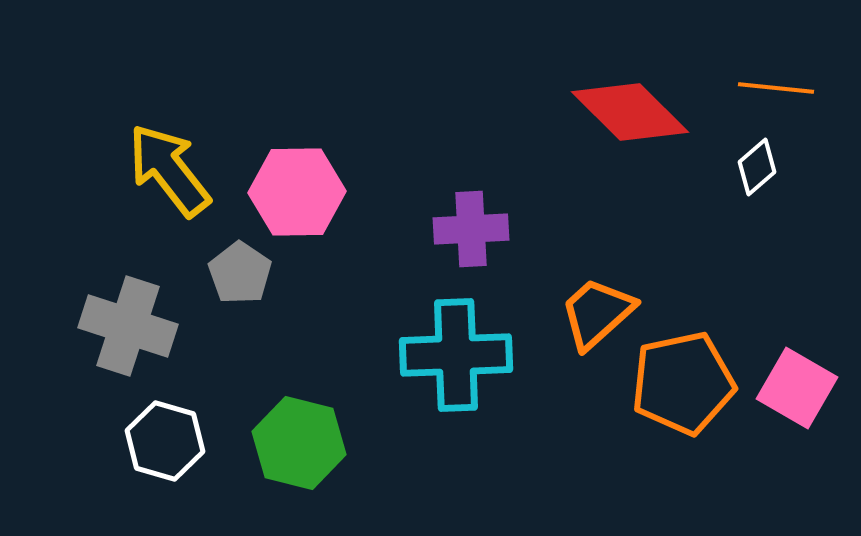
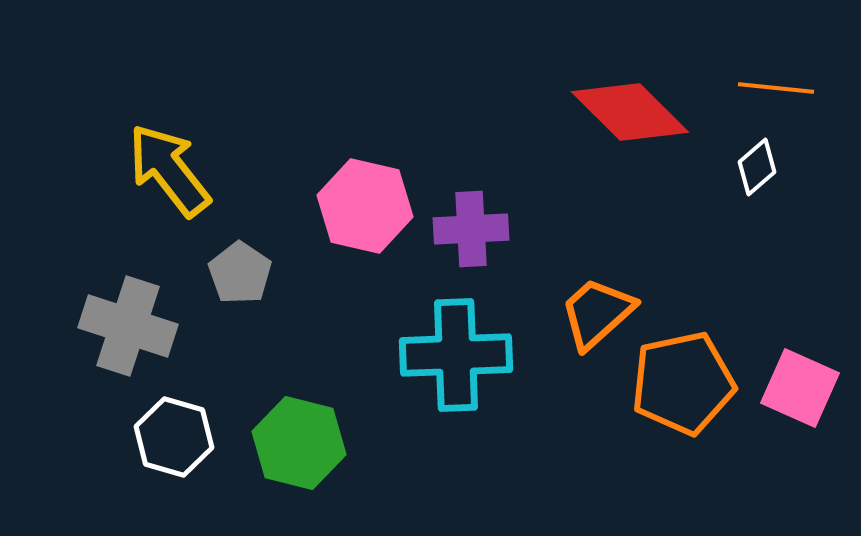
pink hexagon: moved 68 px right, 14 px down; rotated 14 degrees clockwise
pink square: moved 3 px right; rotated 6 degrees counterclockwise
white hexagon: moved 9 px right, 4 px up
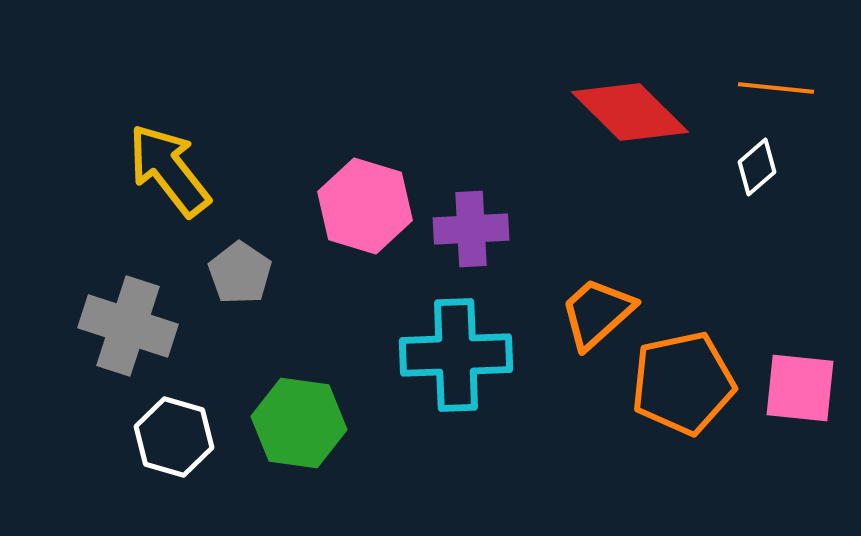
pink hexagon: rotated 4 degrees clockwise
pink square: rotated 18 degrees counterclockwise
green hexagon: moved 20 px up; rotated 6 degrees counterclockwise
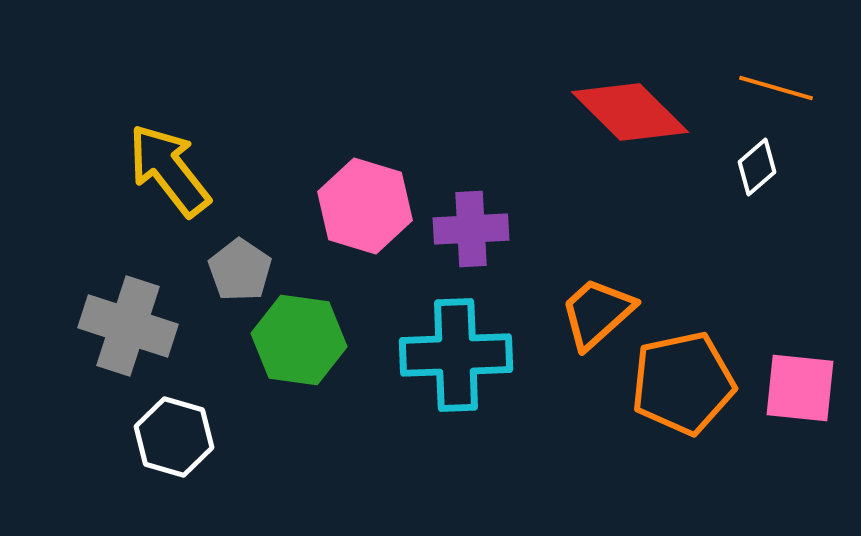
orange line: rotated 10 degrees clockwise
gray pentagon: moved 3 px up
green hexagon: moved 83 px up
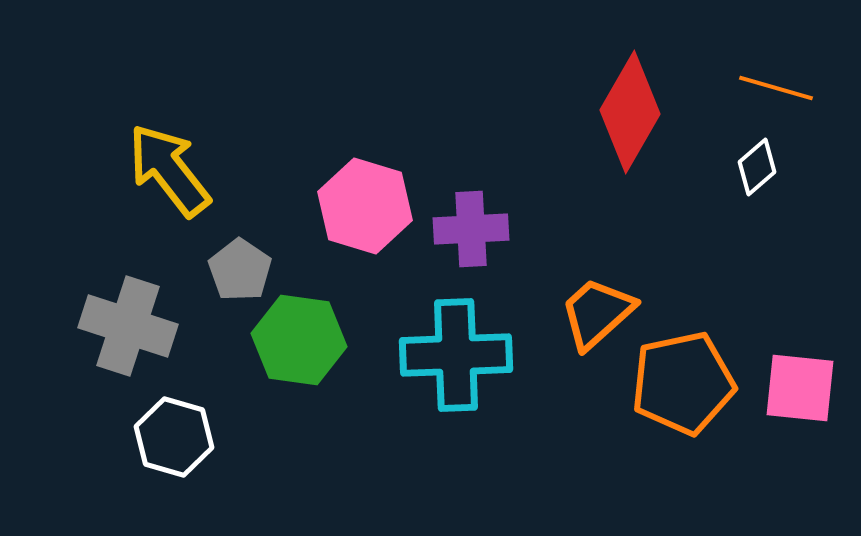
red diamond: rotated 75 degrees clockwise
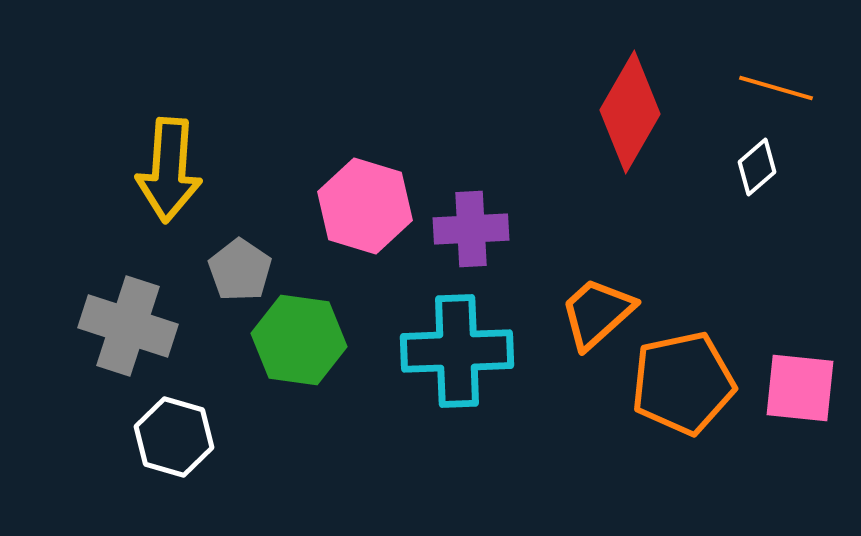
yellow arrow: rotated 138 degrees counterclockwise
cyan cross: moved 1 px right, 4 px up
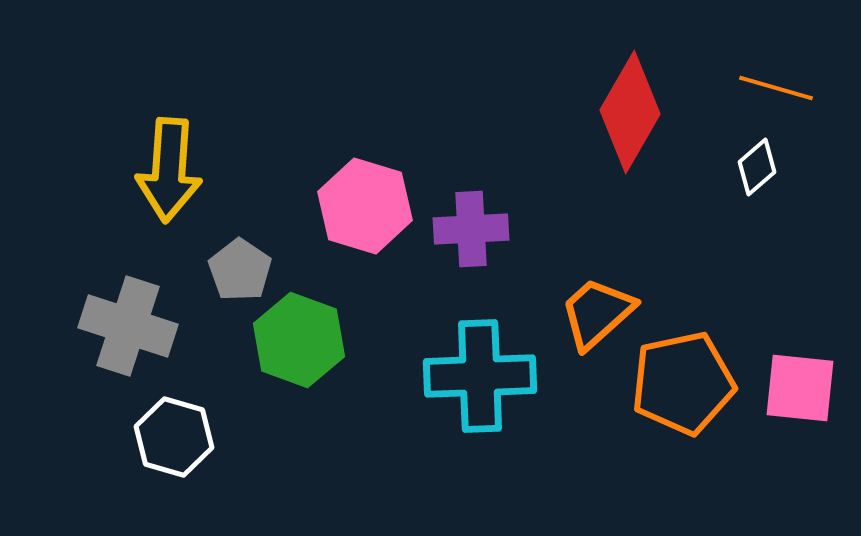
green hexagon: rotated 12 degrees clockwise
cyan cross: moved 23 px right, 25 px down
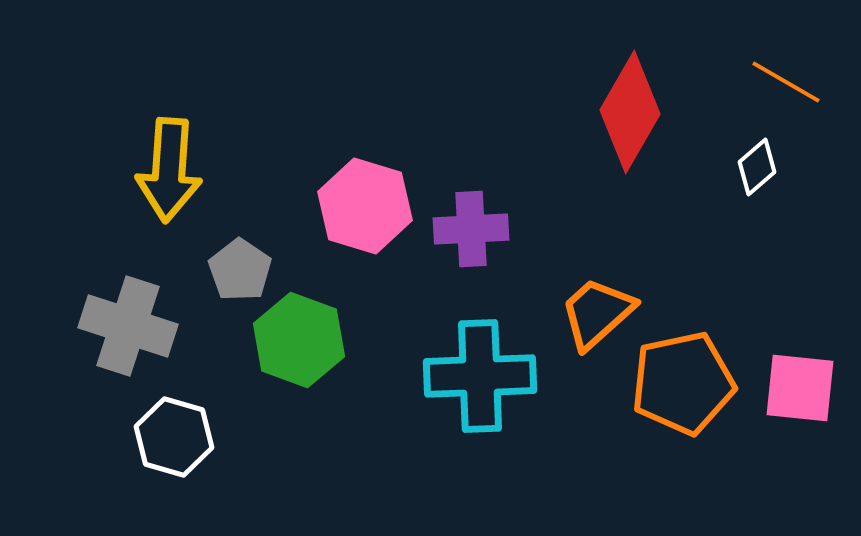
orange line: moved 10 px right, 6 px up; rotated 14 degrees clockwise
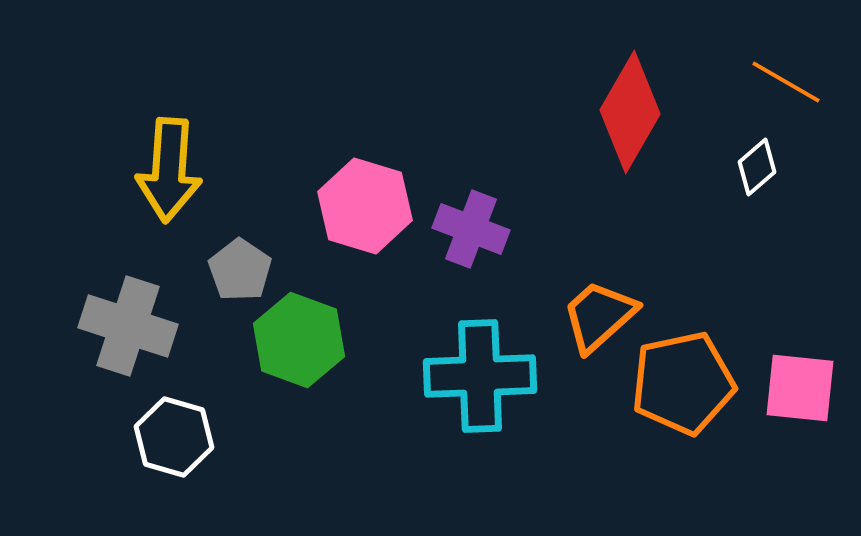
purple cross: rotated 24 degrees clockwise
orange trapezoid: moved 2 px right, 3 px down
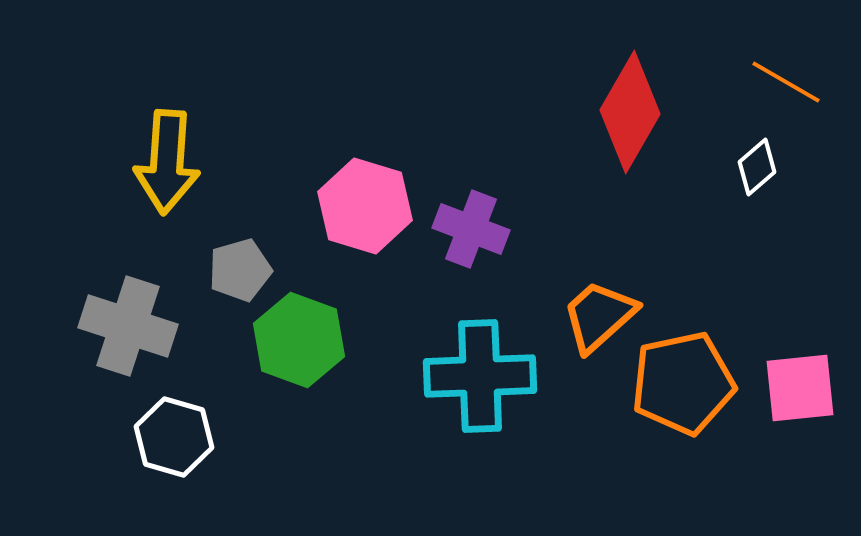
yellow arrow: moved 2 px left, 8 px up
gray pentagon: rotated 22 degrees clockwise
pink square: rotated 12 degrees counterclockwise
